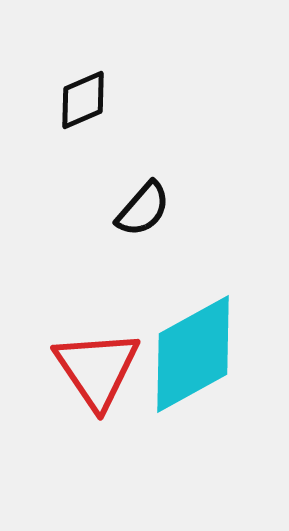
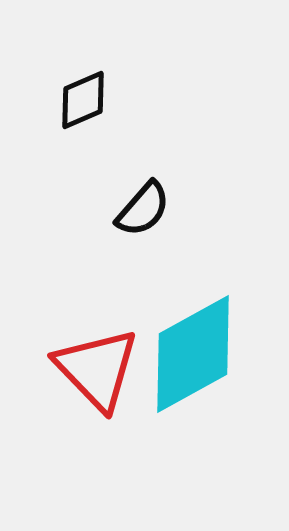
red triangle: rotated 10 degrees counterclockwise
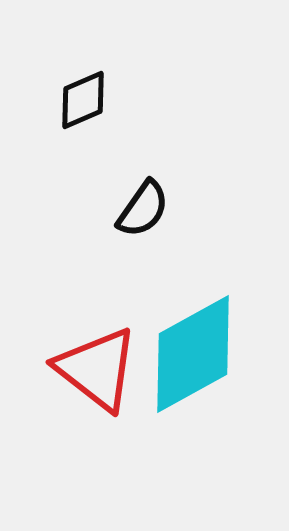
black semicircle: rotated 6 degrees counterclockwise
red triangle: rotated 8 degrees counterclockwise
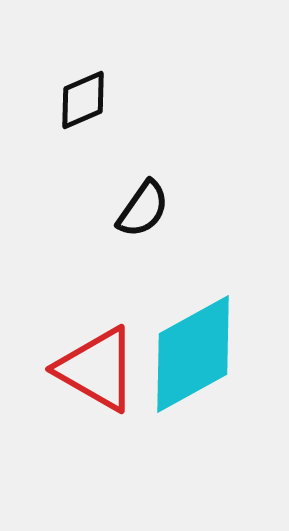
red triangle: rotated 8 degrees counterclockwise
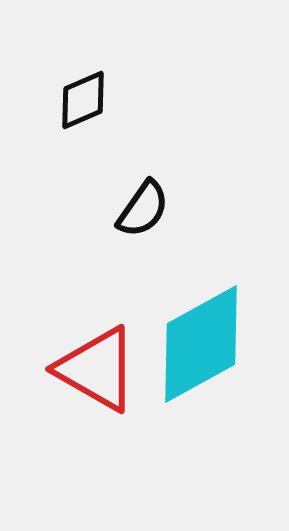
cyan diamond: moved 8 px right, 10 px up
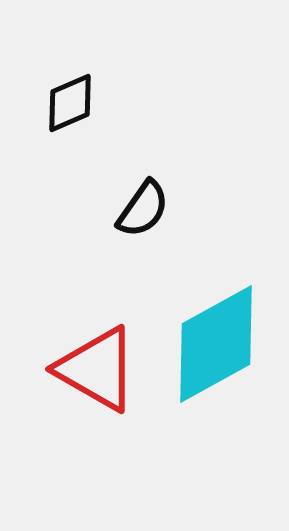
black diamond: moved 13 px left, 3 px down
cyan diamond: moved 15 px right
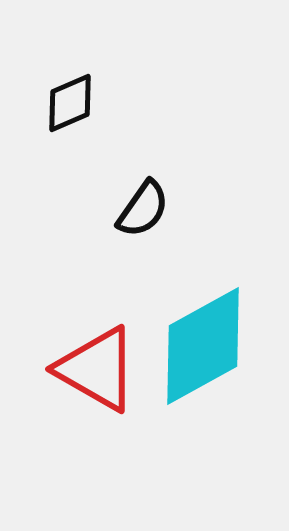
cyan diamond: moved 13 px left, 2 px down
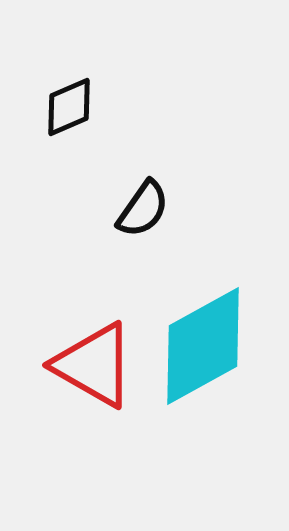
black diamond: moved 1 px left, 4 px down
red triangle: moved 3 px left, 4 px up
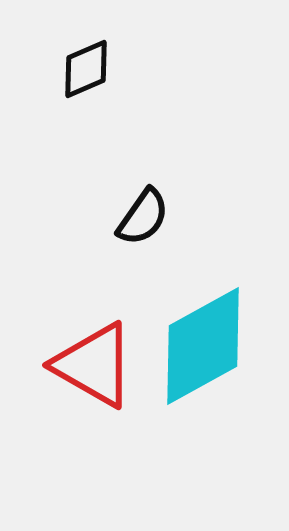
black diamond: moved 17 px right, 38 px up
black semicircle: moved 8 px down
